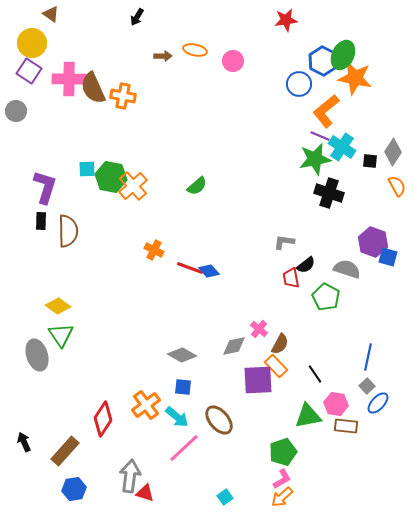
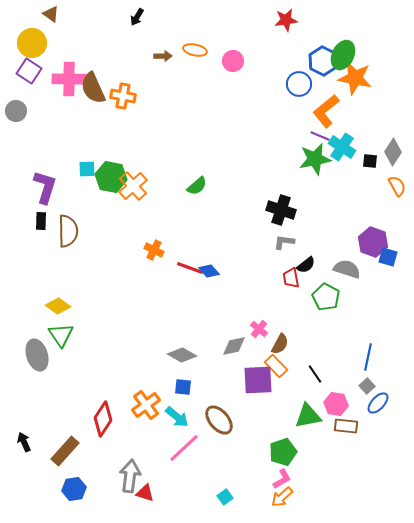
black cross at (329, 193): moved 48 px left, 17 px down
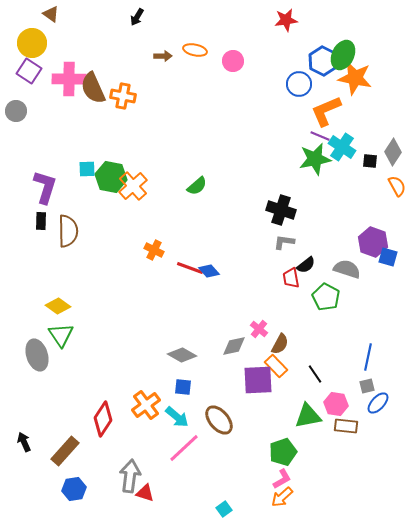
orange L-shape at (326, 111): rotated 16 degrees clockwise
gray square at (367, 386): rotated 28 degrees clockwise
cyan square at (225, 497): moved 1 px left, 12 px down
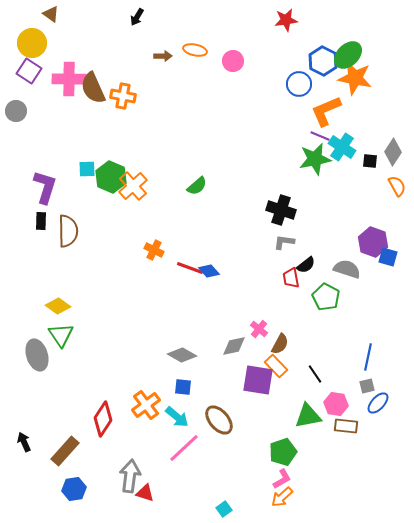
green ellipse at (343, 55): moved 5 px right; rotated 20 degrees clockwise
green hexagon at (111, 177): rotated 12 degrees clockwise
purple square at (258, 380): rotated 12 degrees clockwise
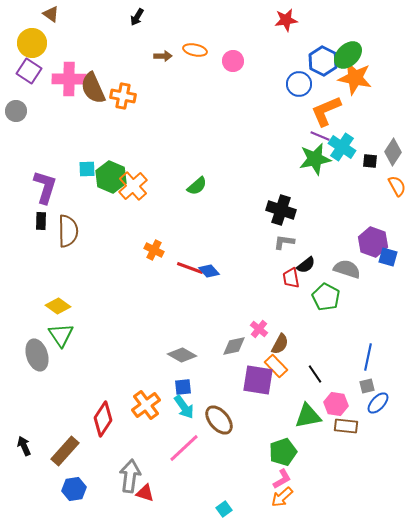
blue square at (183, 387): rotated 12 degrees counterclockwise
cyan arrow at (177, 417): moved 7 px right, 10 px up; rotated 15 degrees clockwise
black arrow at (24, 442): moved 4 px down
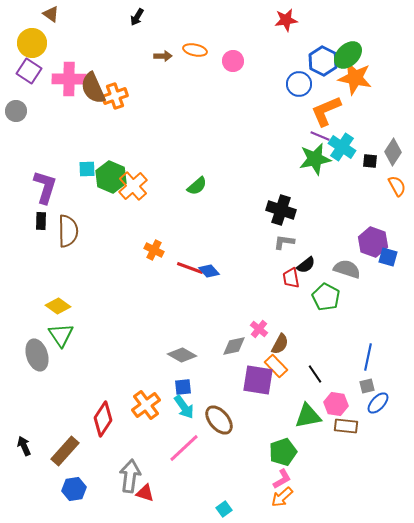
orange cross at (123, 96): moved 8 px left; rotated 30 degrees counterclockwise
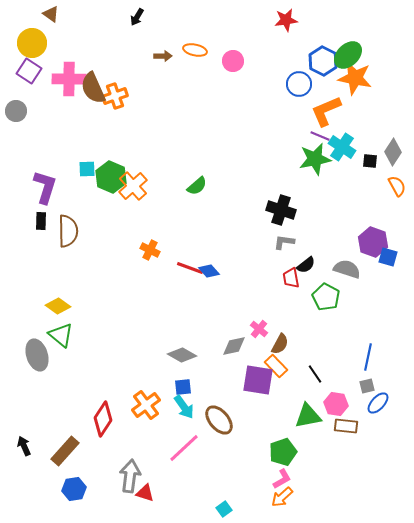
orange cross at (154, 250): moved 4 px left
green triangle at (61, 335): rotated 16 degrees counterclockwise
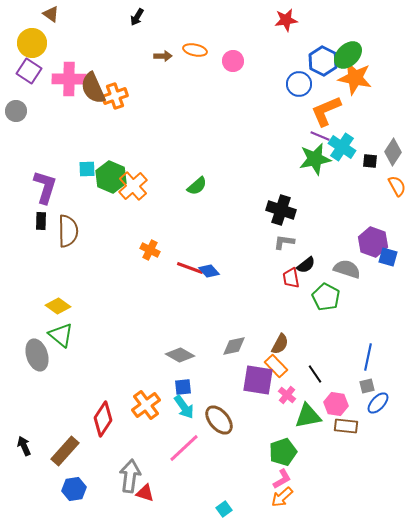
pink cross at (259, 329): moved 28 px right, 66 px down
gray diamond at (182, 355): moved 2 px left
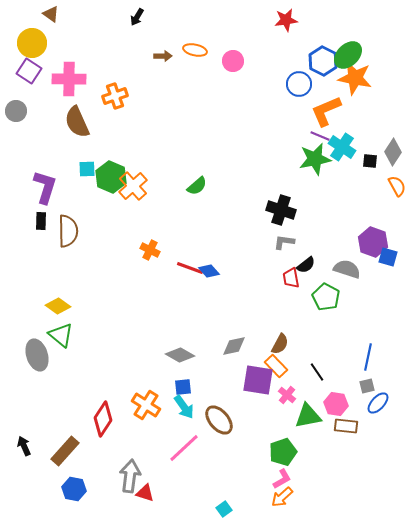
brown semicircle at (93, 88): moved 16 px left, 34 px down
black line at (315, 374): moved 2 px right, 2 px up
orange cross at (146, 405): rotated 20 degrees counterclockwise
blue hexagon at (74, 489): rotated 20 degrees clockwise
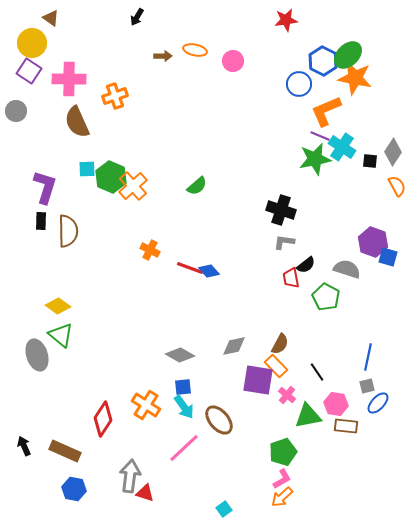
brown triangle at (51, 14): moved 4 px down
brown rectangle at (65, 451): rotated 72 degrees clockwise
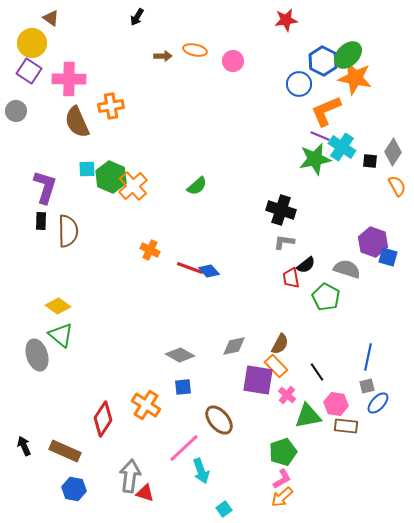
orange cross at (115, 96): moved 4 px left, 10 px down; rotated 10 degrees clockwise
cyan arrow at (184, 407): moved 17 px right, 64 px down; rotated 15 degrees clockwise
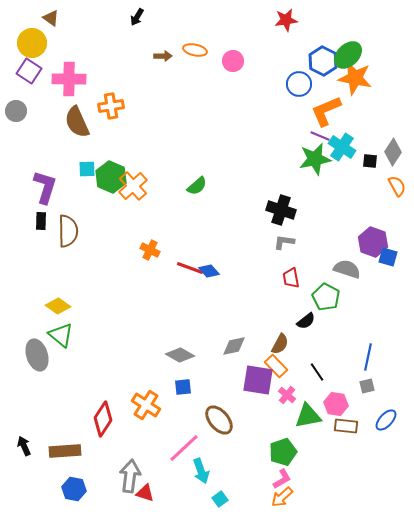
black semicircle at (306, 265): moved 56 px down
blue ellipse at (378, 403): moved 8 px right, 17 px down
brown rectangle at (65, 451): rotated 28 degrees counterclockwise
cyan square at (224, 509): moved 4 px left, 10 px up
